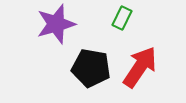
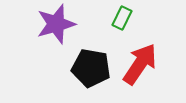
red arrow: moved 3 px up
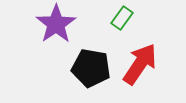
green rectangle: rotated 10 degrees clockwise
purple star: rotated 18 degrees counterclockwise
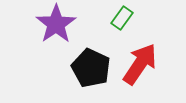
black pentagon: rotated 15 degrees clockwise
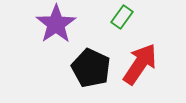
green rectangle: moved 1 px up
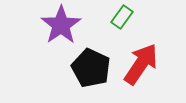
purple star: moved 5 px right, 1 px down
red arrow: moved 1 px right
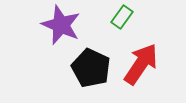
purple star: rotated 15 degrees counterclockwise
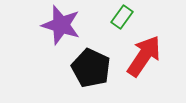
purple star: rotated 6 degrees counterclockwise
red arrow: moved 3 px right, 8 px up
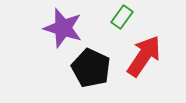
purple star: moved 2 px right, 3 px down
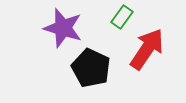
red arrow: moved 3 px right, 7 px up
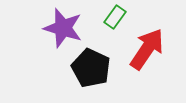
green rectangle: moved 7 px left
